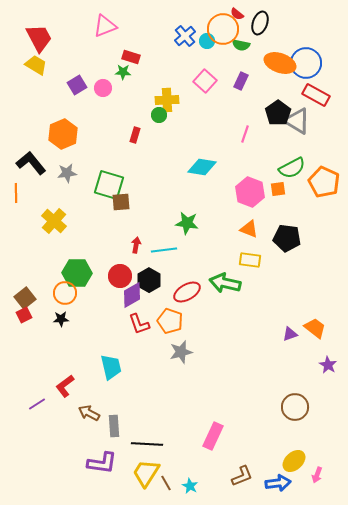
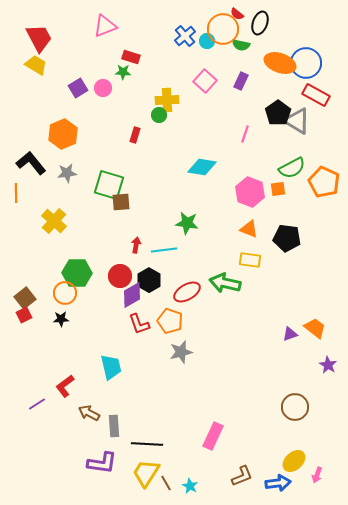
purple square at (77, 85): moved 1 px right, 3 px down
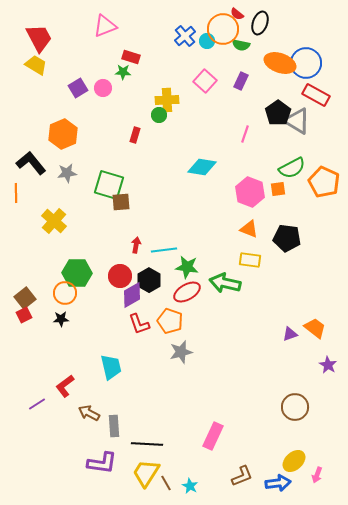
green star at (187, 223): moved 44 px down
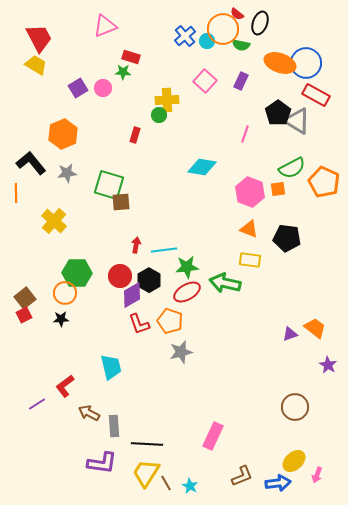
green star at (187, 267): rotated 15 degrees counterclockwise
